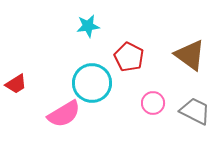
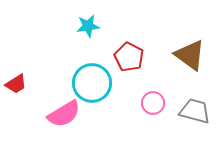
gray trapezoid: rotated 12 degrees counterclockwise
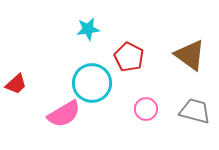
cyan star: moved 3 px down
red trapezoid: rotated 10 degrees counterclockwise
pink circle: moved 7 px left, 6 px down
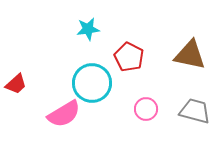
brown triangle: rotated 24 degrees counterclockwise
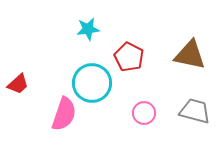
red trapezoid: moved 2 px right
pink circle: moved 2 px left, 4 px down
pink semicircle: rotated 40 degrees counterclockwise
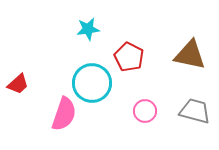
pink circle: moved 1 px right, 2 px up
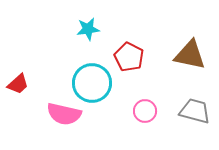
pink semicircle: rotated 84 degrees clockwise
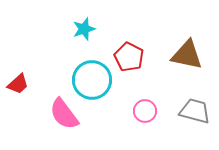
cyan star: moved 4 px left; rotated 10 degrees counterclockwise
brown triangle: moved 3 px left
cyan circle: moved 3 px up
pink semicircle: rotated 40 degrees clockwise
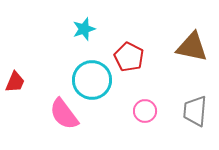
brown triangle: moved 5 px right, 8 px up
red trapezoid: moved 3 px left, 2 px up; rotated 25 degrees counterclockwise
gray trapezoid: rotated 100 degrees counterclockwise
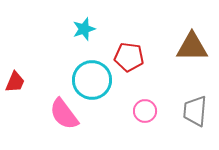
brown triangle: rotated 12 degrees counterclockwise
red pentagon: rotated 20 degrees counterclockwise
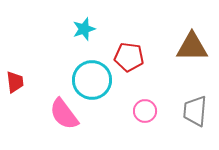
red trapezoid: rotated 30 degrees counterclockwise
